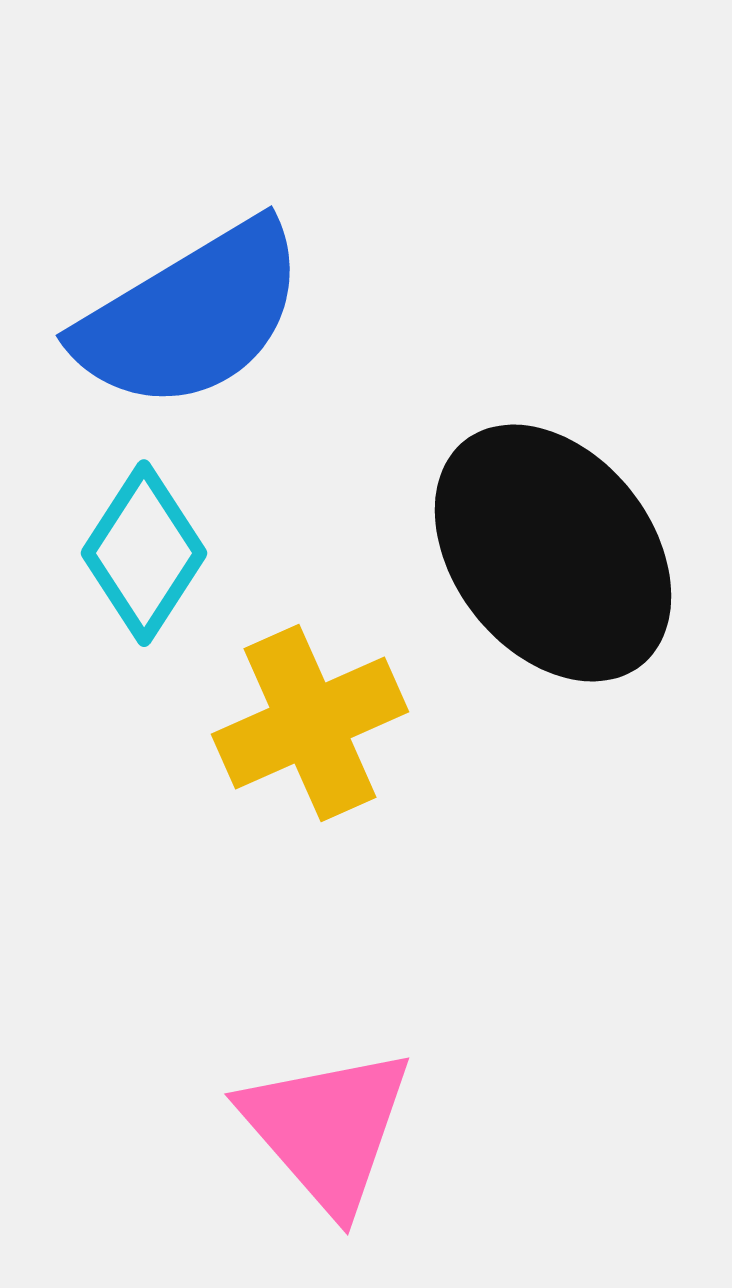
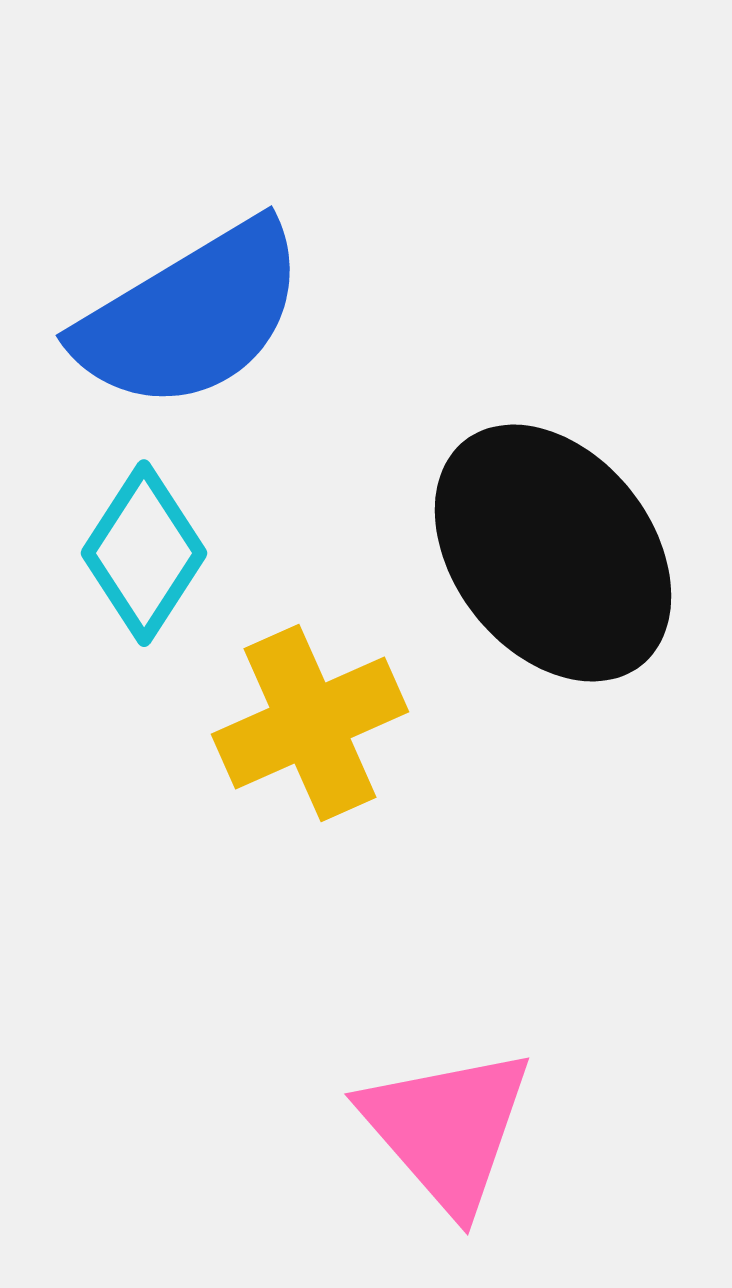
pink triangle: moved 120 px right
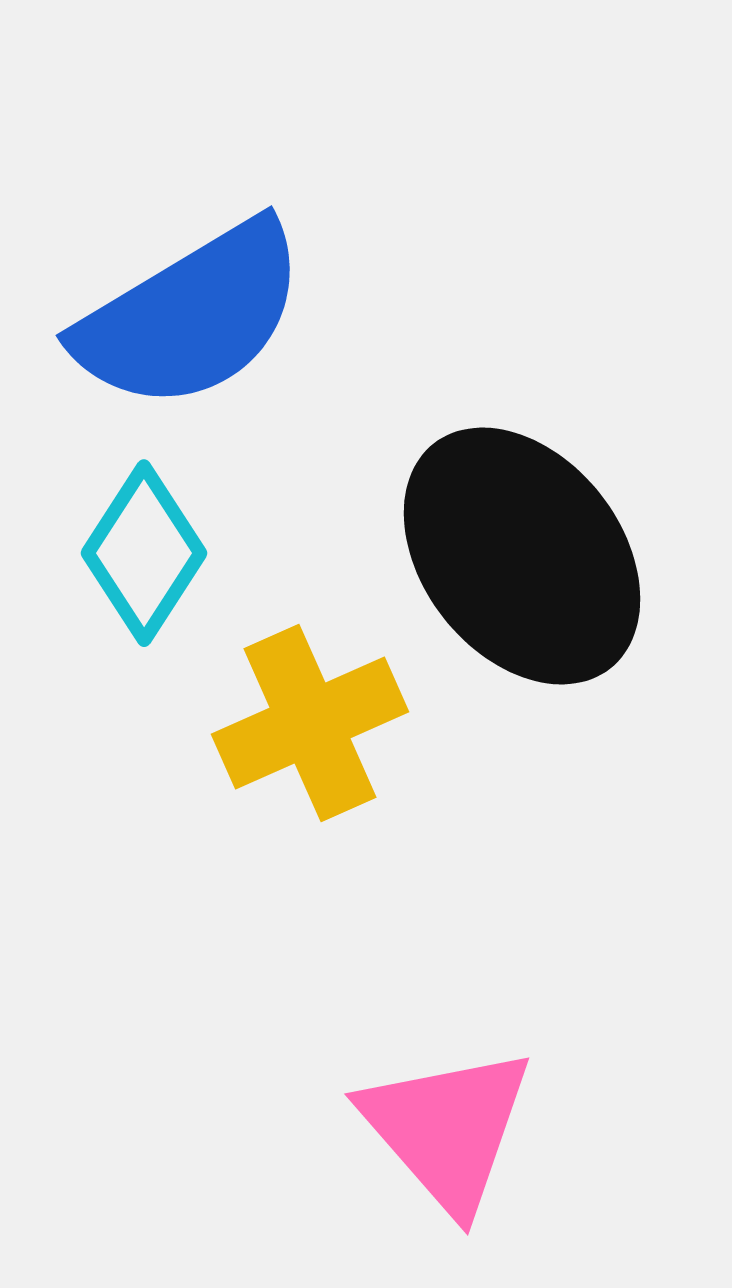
black ellipse: moved 31 px left, 3 px down
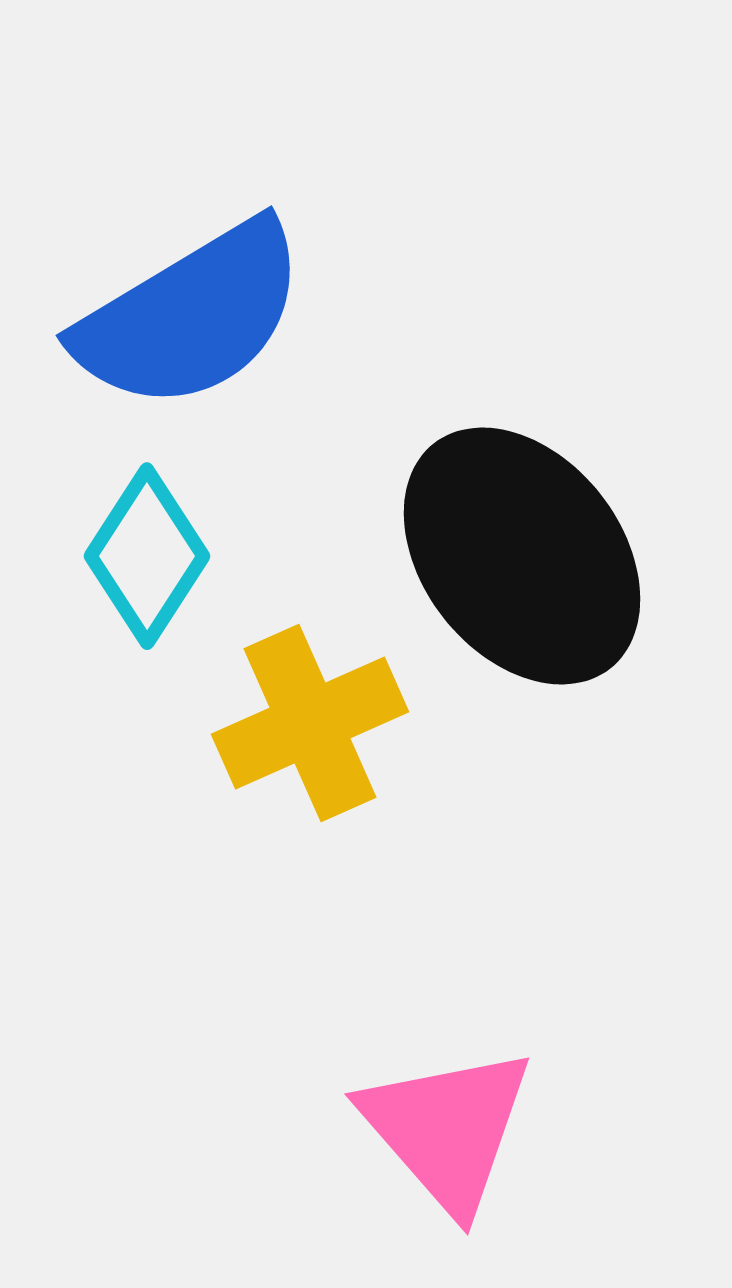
cyan diamond: moved 3 px right, 3 px down
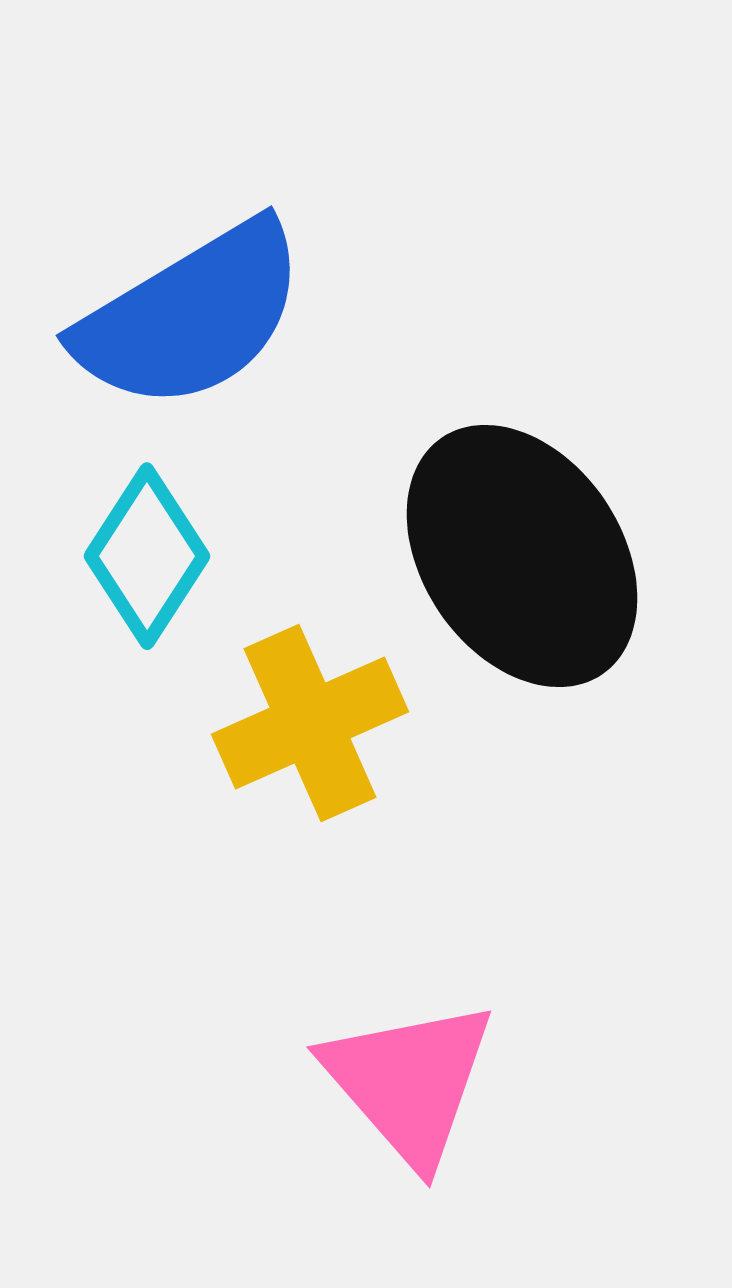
black ellipse: rotated 4 degrees clockwise
pink triangle: moved 38 px left, 47 px up
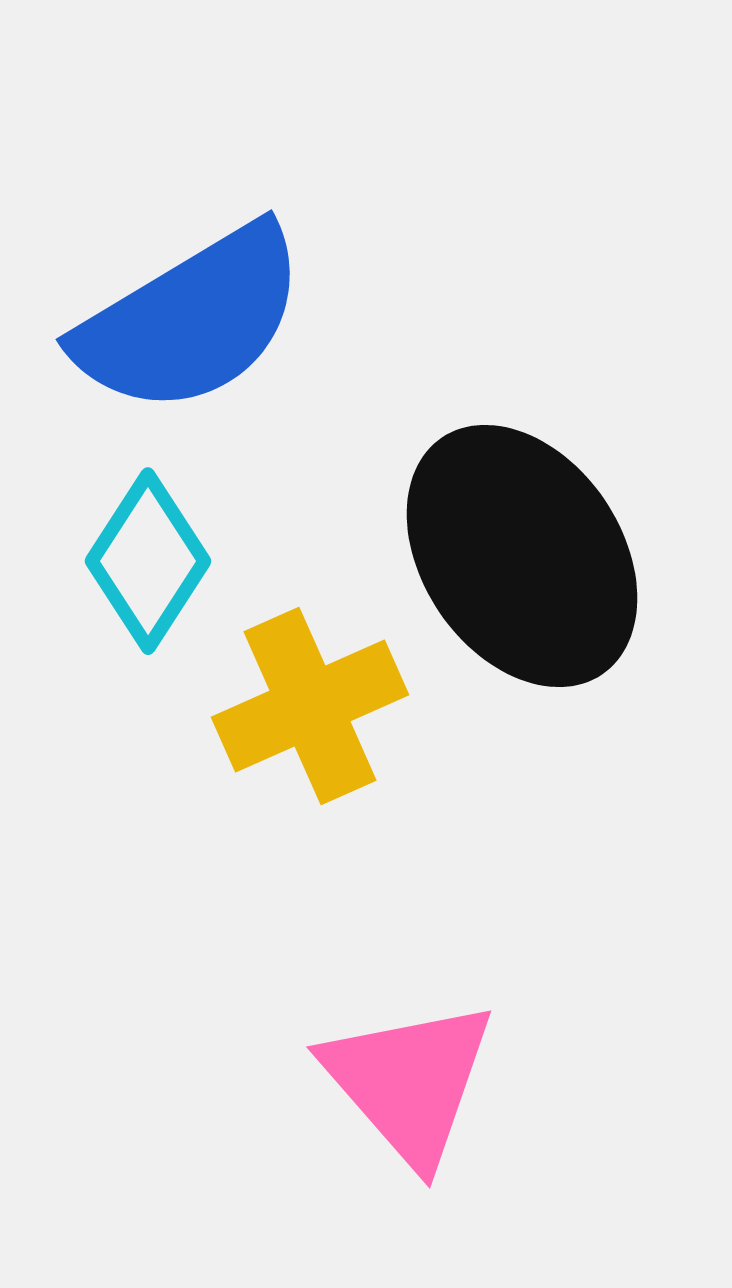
blue semicircle: moved 4 px down
cyan diamond: moved 1 px right, 5 px down
yellow cross: moved 17 px up
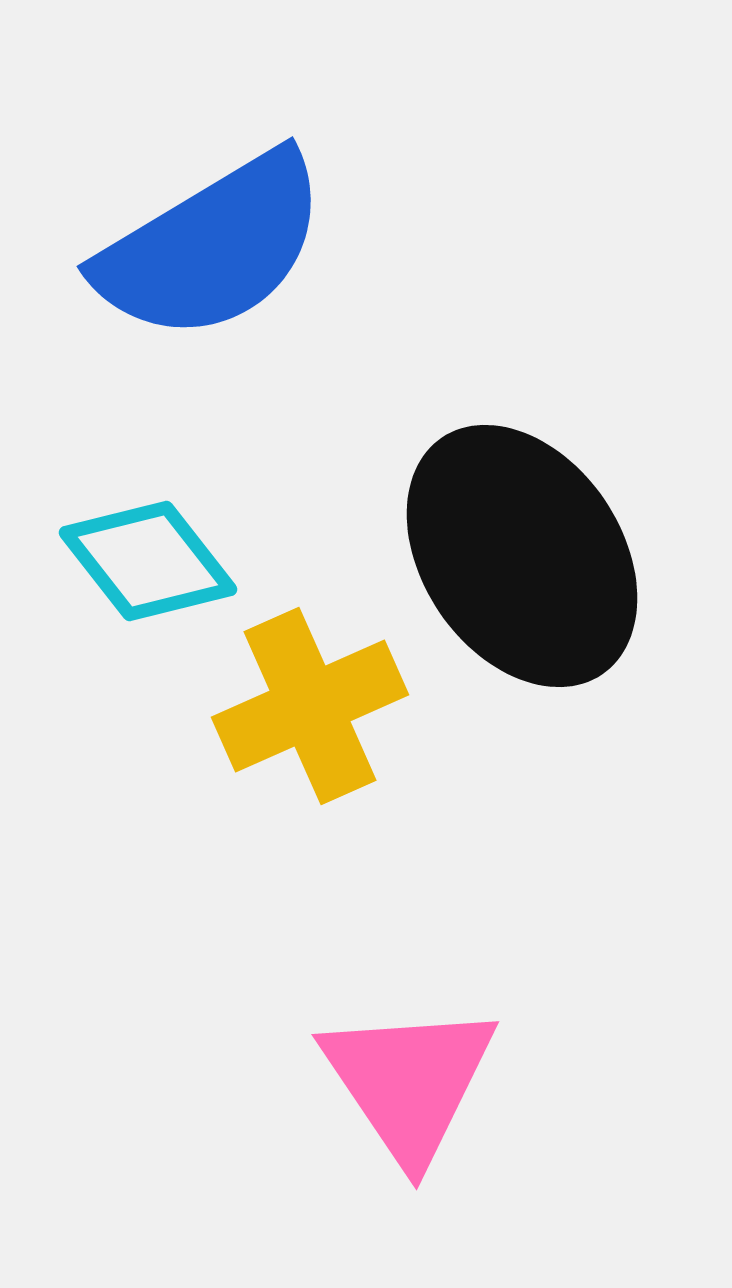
blue semicircle: moved 21 px right, 73 px up
cyan diamond: rotated 71 degrees counterclockwise
pink triangle: rotated 7 degrees clockwise
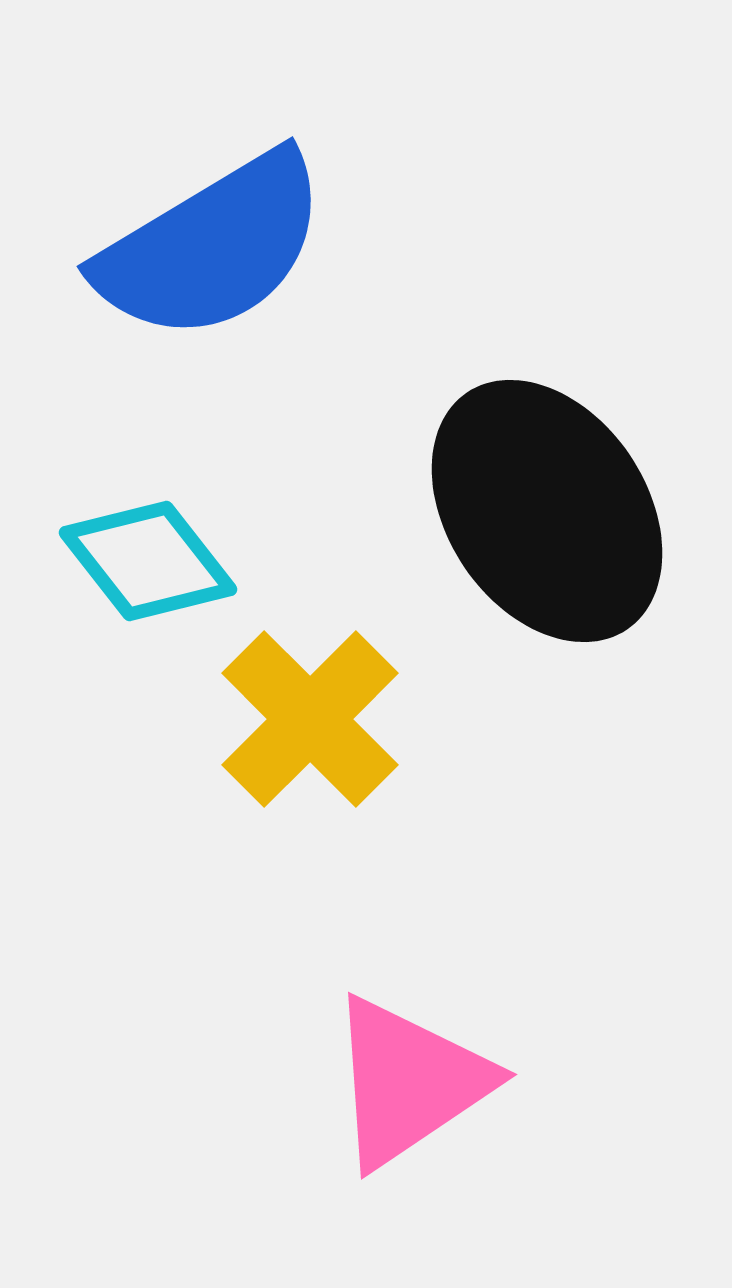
black ellipse: moved 25 px right, 45 px up
yellow cross: moved 13 px down; rotated 21 degrees counterclockwise
pink triangle: rotated 30 degrees clockwise
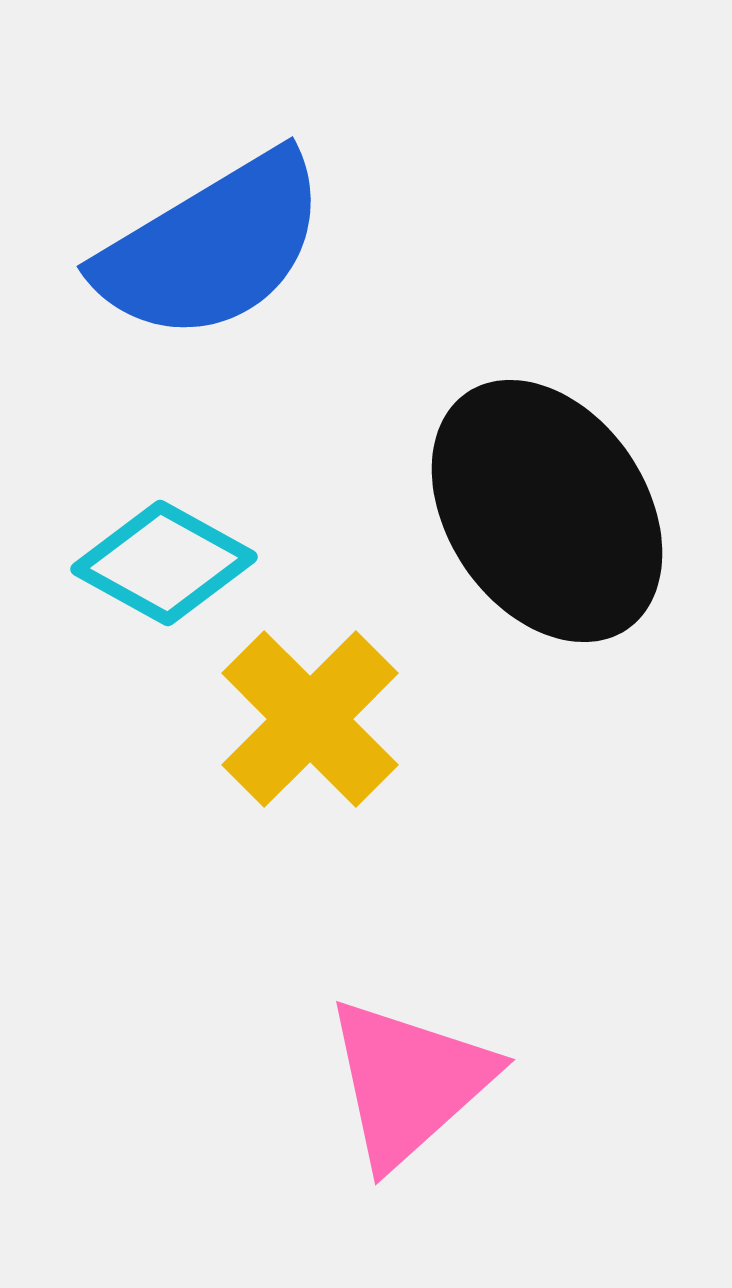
cyan diamond: moved 16 px right, 2 px down; rotated 23 degrees counterclockwise
pink triangle: rotated 8 degrees counterclockwise
